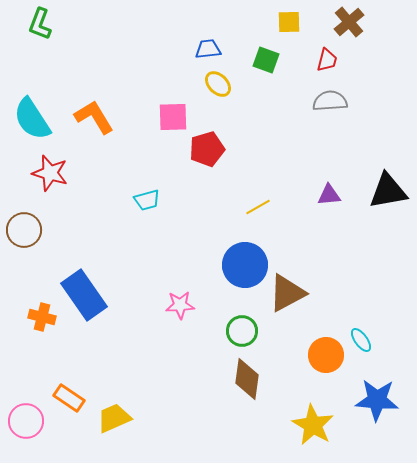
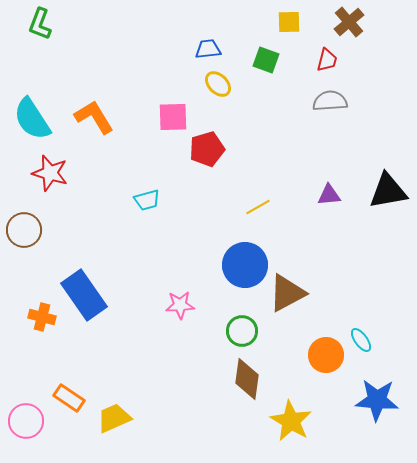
yellow star: moved 22 px left, 4 px up
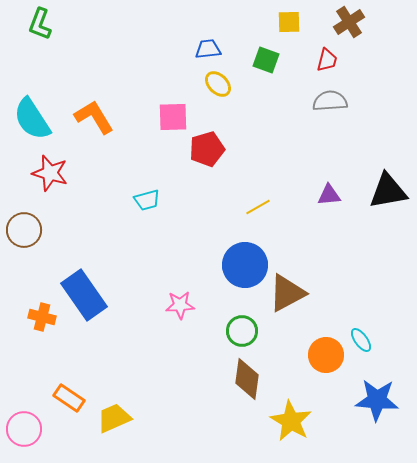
brown cross: rotated 8 degrees clockwise
pink circle: moved 2 px left, 8 px down
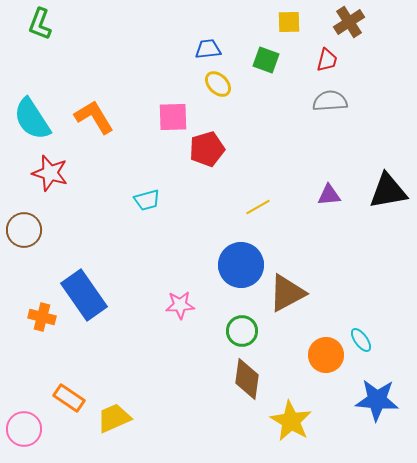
blue circle: moved 4 px left
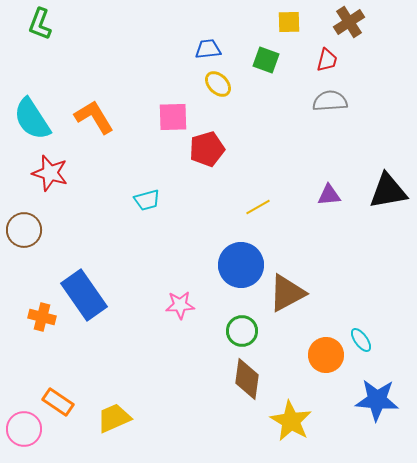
orange rectangle: moved 11 px left, 4 px down
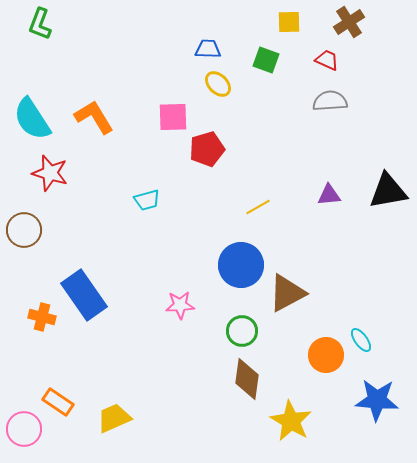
blue trapezoid: rotated 8 degrees clockwise
red trapezoid: rotated 80 degrees counterclockwise
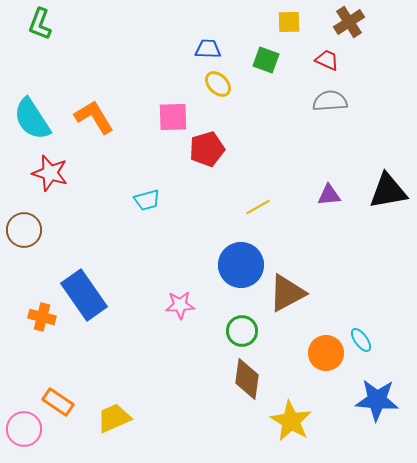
orange circle: moved 2 px up
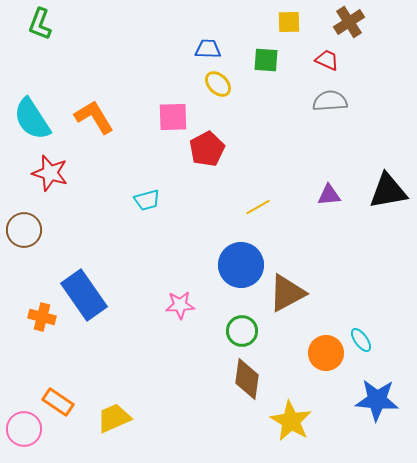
green square: rotated 16 degrees counterclockwise
red pentagon: rotated 12 degrees counterclockwise
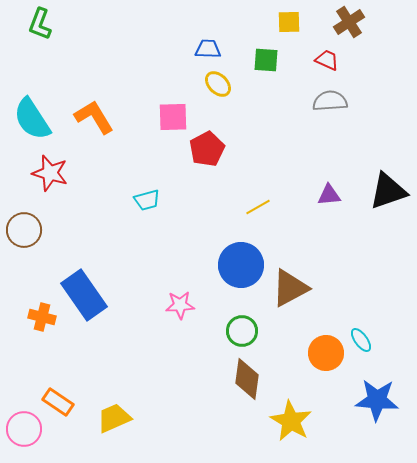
black triangle: rotated 9 degrees counterclockwise
brown triangle: moved 3 px right, 5 px up
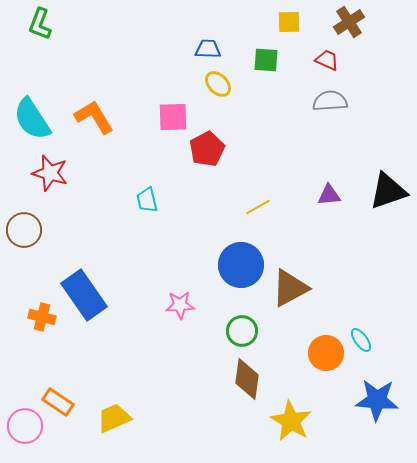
cyan trapezoid: rotated 92 degrees clockwise
pink circle: moved 1 px right, 3 px up
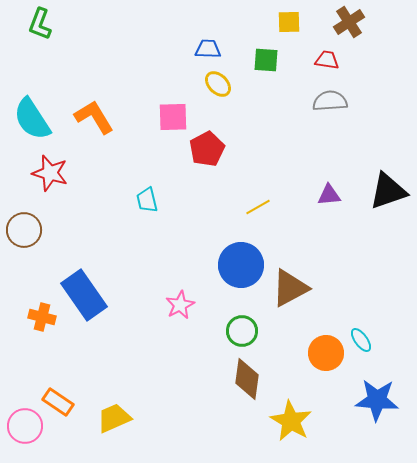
red trapezoid: rotated 15 degrees counterclockwise
pink star: rotated 24 degrees counterclockwise
